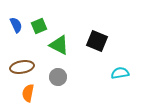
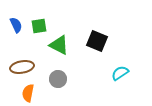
green square: rotated 14 degrees clockwise
cyan semicircle: rotated 24 degrees counterclockwise
gray circle: moved 2 px down
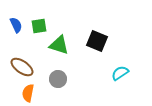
green triangle: rotated 10 degrees counterclockwise
brown ellipse: rotated 45 degrees clockwise
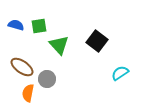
blue semicircle: rotated 49 degrees counterclockwise
black square: rotated 15 degrees clockwise
green triangle: rotated 30 degrees clockwise
gray circle: moved 11 px left
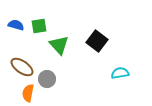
cyan semicircle: rotated 24 degrees clockwise
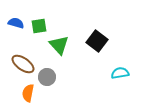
blue semicircle: moved 2 px up
brown ellipse: moved 1 px right, 3 px up
gray circle: moved 2 px up
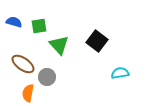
blue semicircle: moved 2 px left, 1 px up
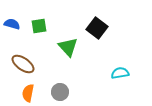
blue semicircle: moved 2 px left, 2 px down
black square: moved 13 px up
green triangle: moved 9 px right, 2 px down
gray circle: moved 13 px right, 15 px down
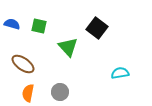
green square: rotated 21 degrees clockwise
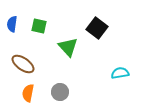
blue semicircle: rotated 98 degrees counterclockwise
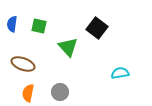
brown ellipse: rotated 15 degrees counterclockwise
